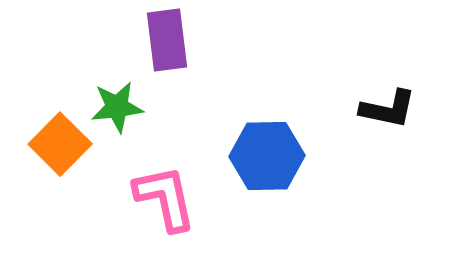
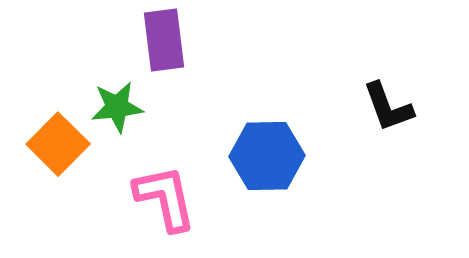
purple rectangle: moved 3 px left
black L-shape: moved 2 px up; rotated 58 degrees clockwise
orange square: moved 2 px left
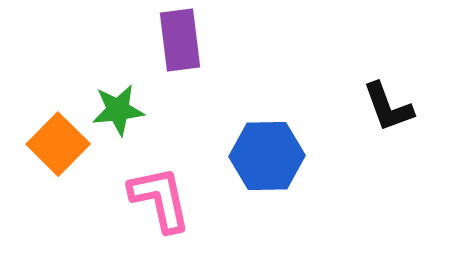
purple rectangle: moved 16 px right
green star: moved 1 px right, 3 px down
pink L-shape: moved 5 px left, 1 px down
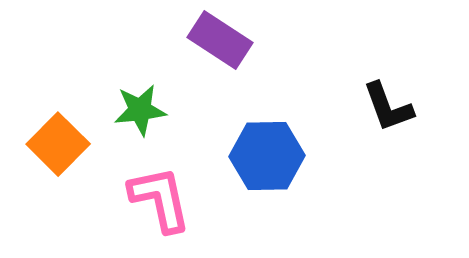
purple rectangle: moved 40 px right; rotated 50 degrees counterclockwise
green star: moved 22 px right
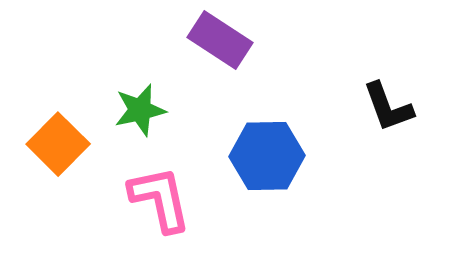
green star: rotated 6 degrees counterclockwise
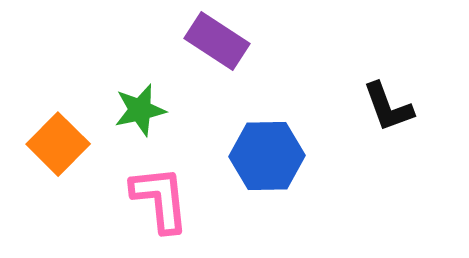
purple rectangle: moved 3 px left, 1 px down
pink L-shape: rotated 6 degrees clockwise
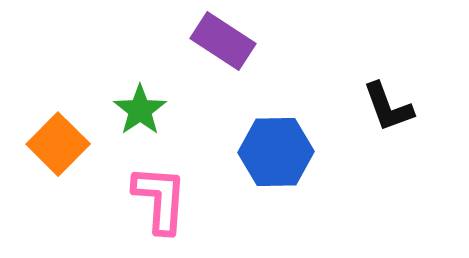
purple rectangle: moved 6 px right
green star: rotated 22 degrees counterclockwise
blue hexagon: moved 9 px right, 4 px up
pink L-shape: rotated 10 degrees clockwise
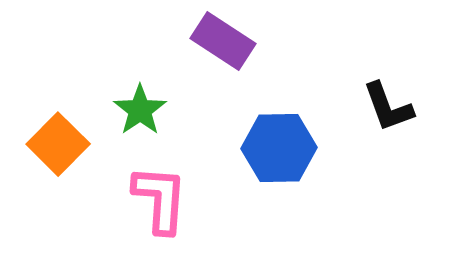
blue hexagon: moved 3 px right, 4 px up
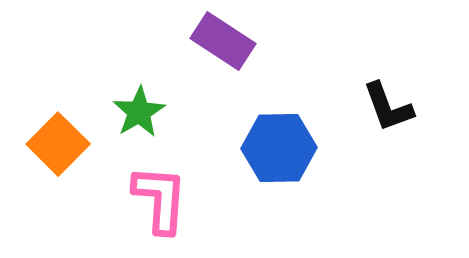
green star: moved 1 px left, 2 px down; rotated 4 degrees clockwise
